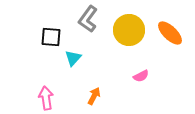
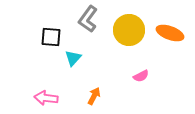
orange ellipse: rotated 24 degrees counterclockwise
pink arrow: rotated 75 degrees counterclockwise
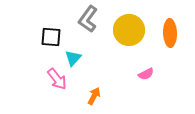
orange ellipse: rotated 68 degrees clockwise
pink semicircle: moved 5 px right, 2 px up
pink arrow: moved 11 px right, 19 px up; rotated 135 degrees counterclockwise
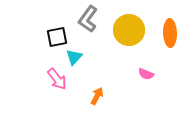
black square: moved 6 px right; rotated 15 degrees counterclockwise
cyan triangle: moved 1 px right, 1 px up
pink semicircle: rotated 49 degrees clockwise
orange arrow: moved 3 px right
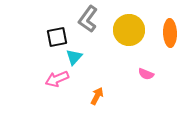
pink arrow: rotated 105 degrees clockwise
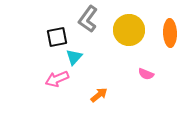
orange arrow: moved 2 px right, 1 px up; rotated 24 degrees clockwise
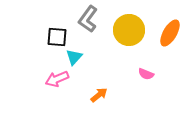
orange ellipse: rotated 32 degrees clockwise
black square: rotated 15 degrees clockwise
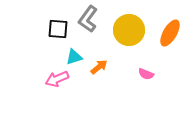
black square: moved 1 px right, 8 px up
cyan triangle: rotated 30 degrees clockwise
orange arrow: moved 28 px up
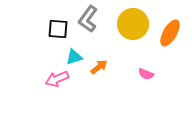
yellow circle: moved 4 px right, 6 px up
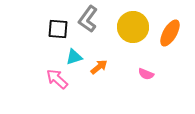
yellow circle: moved 3 px down
pink arrow: rotated 65 degrees clockwise
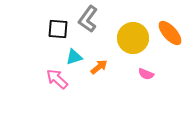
yellow circle: moved 11 px down
orange ellipse: rotated 72 degrees counterclockwise
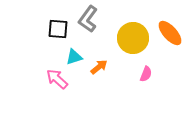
pink semicircle: rotated 91 degrees counterclockwise
